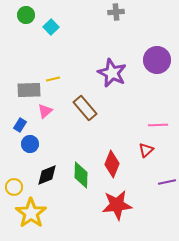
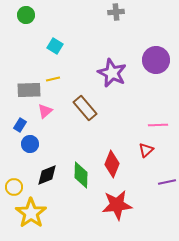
cyan square: moved 4 px right, 19 px down; rotated 14 degrees counterclockwise
purple circle: moved 1 px left
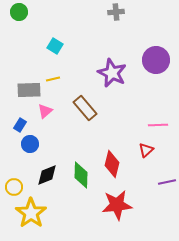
green circle: moved 7 px left, 3 px up
red diamond: rotated 8 degrees counterclockwise
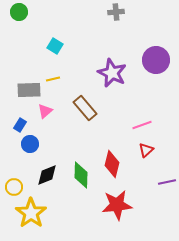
pink line: moved 16 px left; rotated 18 degrees counterclockwise
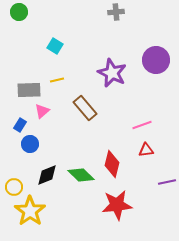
yellow line: moved 4 px right, 1 px down
pink triangle: moved 3 px left
red triangle: rotated 35 degrees clockwise
green diamond: rotated 48 degrees counterclockwise
yellow star: moved 1 px left, 2 px up
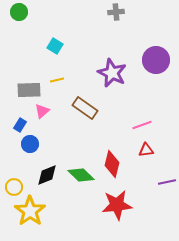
brown rectangle: rotated 15 degrees counterclockwise
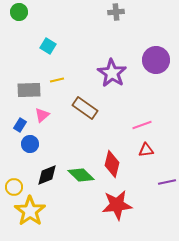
cyan square: moved 7 px left
purple star: rotated 8 degrees clockwise
pink triangle: moved 4 px down
